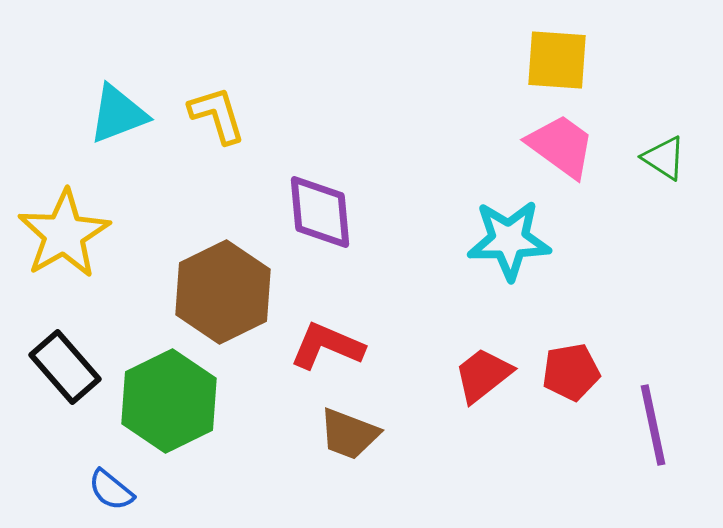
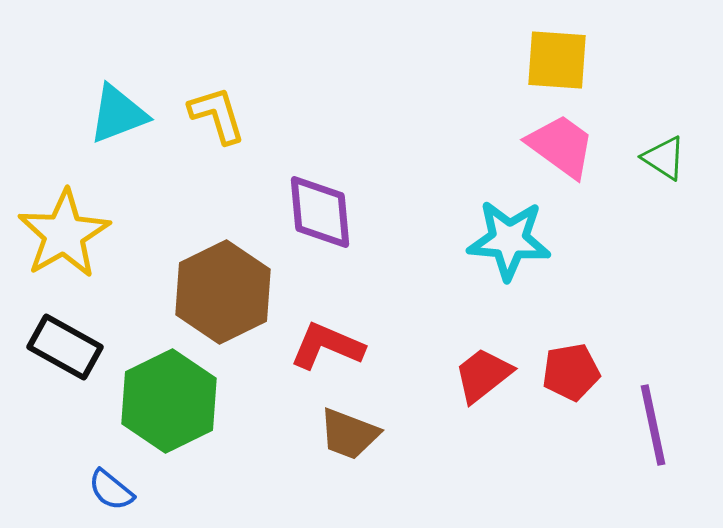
cyan star: rotated 6 degrees clockwise
black rectangle: moved 20 px up; rotated 20 degrees counterclockwise
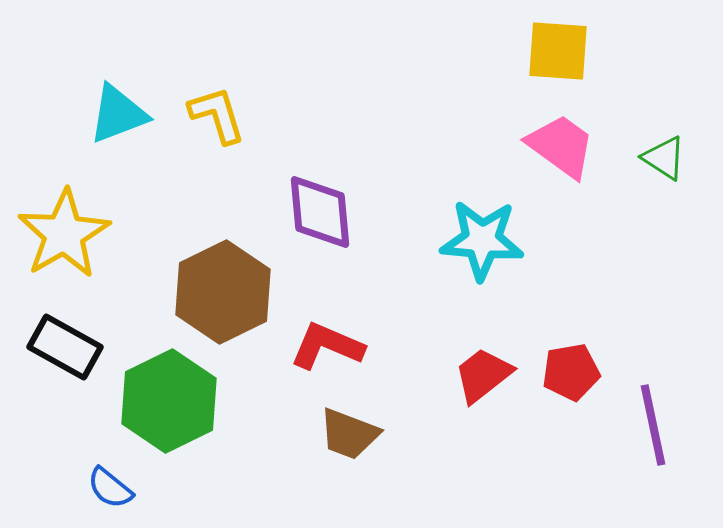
yellow square: moved 1 px right, 9 px up
cyan star: moved 27 px left
blue semicircle: moved 1 px left, 2 px up
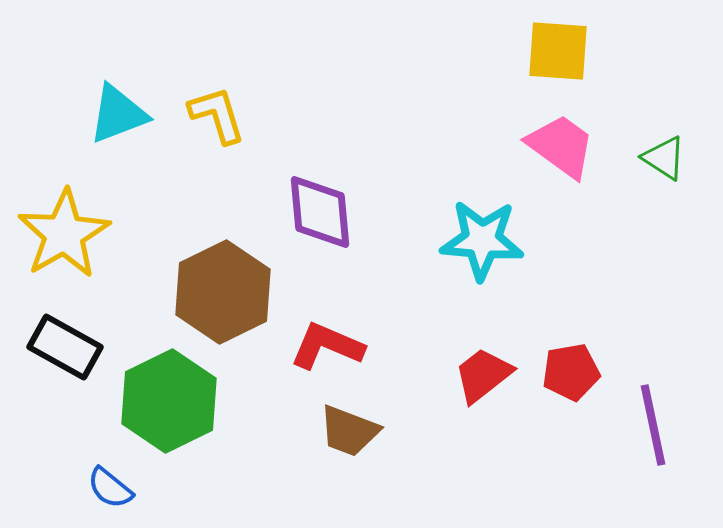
brown trapezoid: moved 3 px up
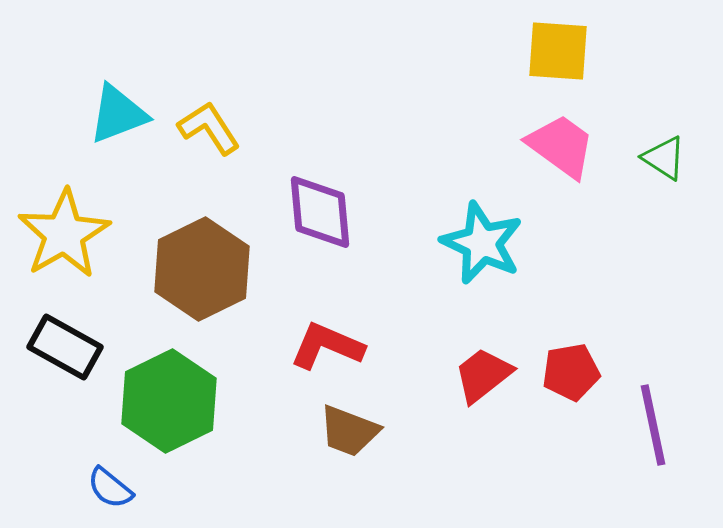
yellow L-shape: moved 8 px left, 13 px down; rotated 16 degrees counterclockwise
cyan star: moved 3 px down; rotated 20 degrees clockwise
brown hexagon: moved 21 px left, 23 px up
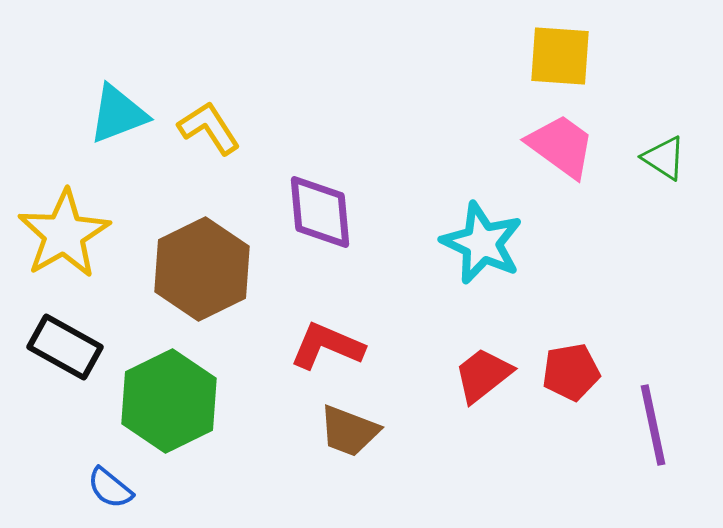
yellow square: moved 2 px right, 5 px down
